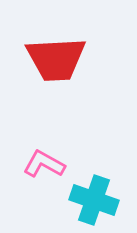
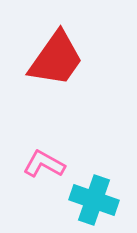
red trapezoid: rotated 52 degrees counterclockwise
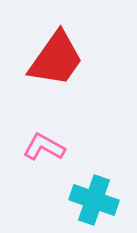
pink L-shape: moved 17 px up
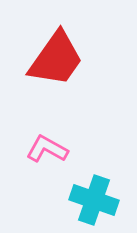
pink L-shape: moved 3 px right, 2 px down
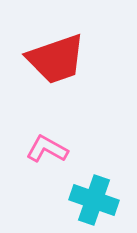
red trapezoid: rotated 36 degrees clockwise
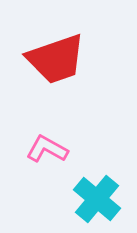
cyan cross: moved 3 px right, 1 px up; rotated 21 degrees clockwise
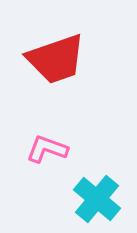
pink L-shape: rotated 9 degrees counterclockwise
